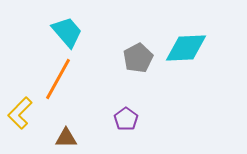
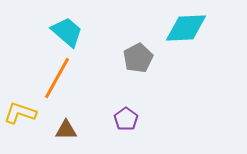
cyan trapezoid: rotated 8 degrees counterclockwise
cyan diamond: moved 20 px up
orange line: moved 1 px left, 1 px up
yellow L-shape: rotated 64 degrees clockwise
brown triangle: moved 8 px up
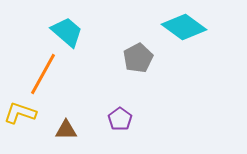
cyan diamond: moved 2 px left, 1 px up; rotated 39 degrees clockwise
orange line: moved 14 px left, 4 px up
purple pentagon: moved 6 px left
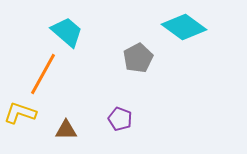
purple pentagon: rotated 15 degrees counterclockwise
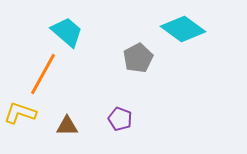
cyan diamond: moved 1 px left, 2 px down
brown triangle: moved 1 px right, 4 px up
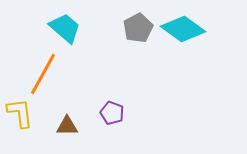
cyan trapezoid: moved 2 px left, 4 px up
gray pentagon: moved 30 px up
yellow L-shape: rotated 64 degrees clockwise
purple pentagon: moved 8 px left, 6 px up
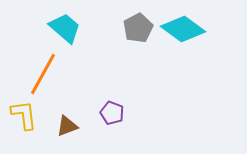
yellow L-shape: moved 4 px right, 2 px down
brown triangle: rotated 20 degrees counterclockwise
